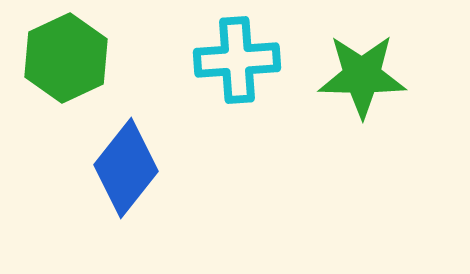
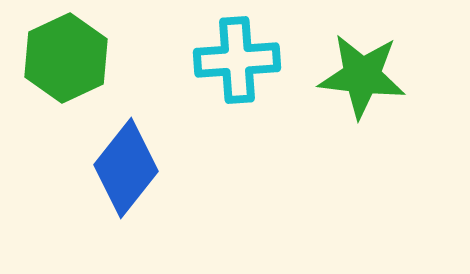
green star: rotated 6 degrees clockwise
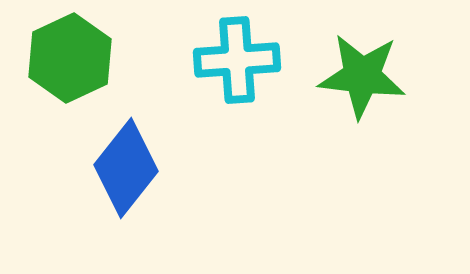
green hexagon: moved 4 px right
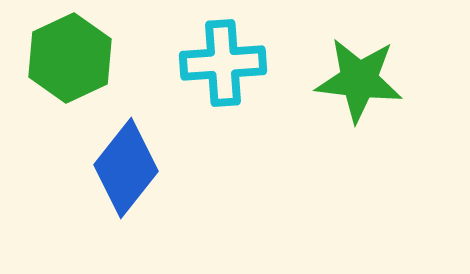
cyan cross: moved 14 px left, 3 px down
green star: moved 3 px left, 4 px down
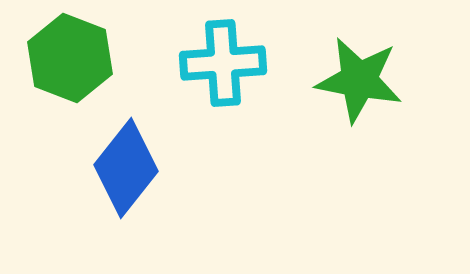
green hexagon: rotated 14 degrees counterclockwise
green star: rotated 4 degrees clockwise
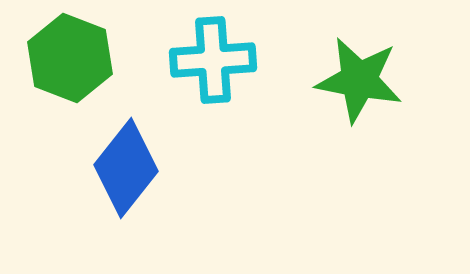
cyan cross: moved 10 px left, 3 px up
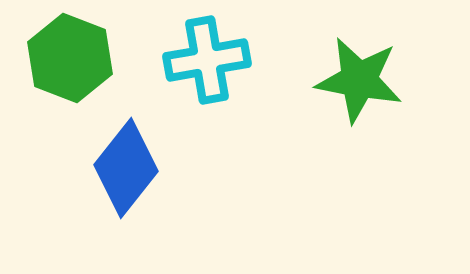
cyan cross: moved 6 px left; rotated 6 degrees counterclockwise
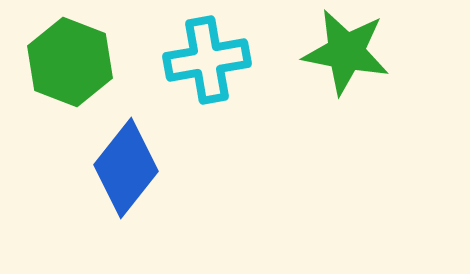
green hexagon: moved 4 px down
green star: moved 13 px left, 28 px up
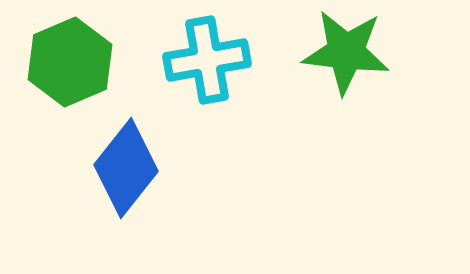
green star: rotated 4 degrees counterclockwise
green hexagon: rotated 16 degrees clockwise
